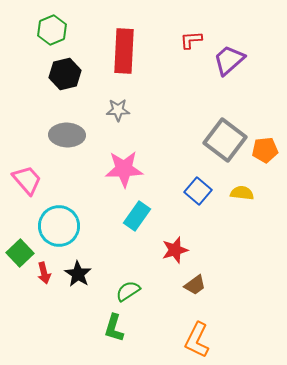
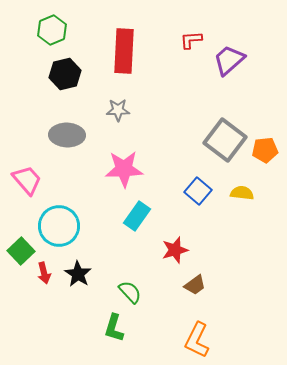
green square: moved 1 px right, 2 px up
green semicircle: moved 2 px right, 1 px down; rotated 80 degrees clockwise
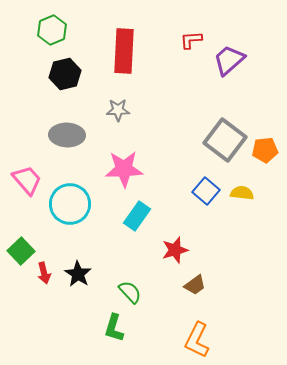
blue square: moved 8 px right
cyan circle: moved 11 px right, 22 px up
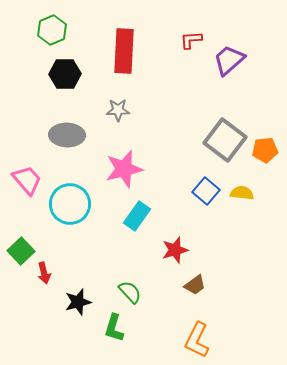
black hexagon: rotated 12 degrees clockwise
pink star: rotated 12 degrees counterclockwise
black star: moved 28 px down; rotated 24 degrees clockwise
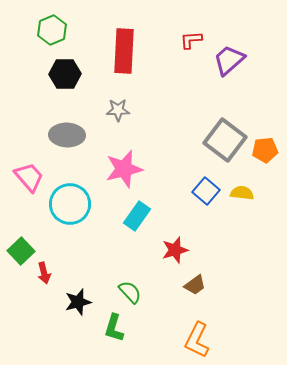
pink trapezoid: moved 2 px right, 3 px up
